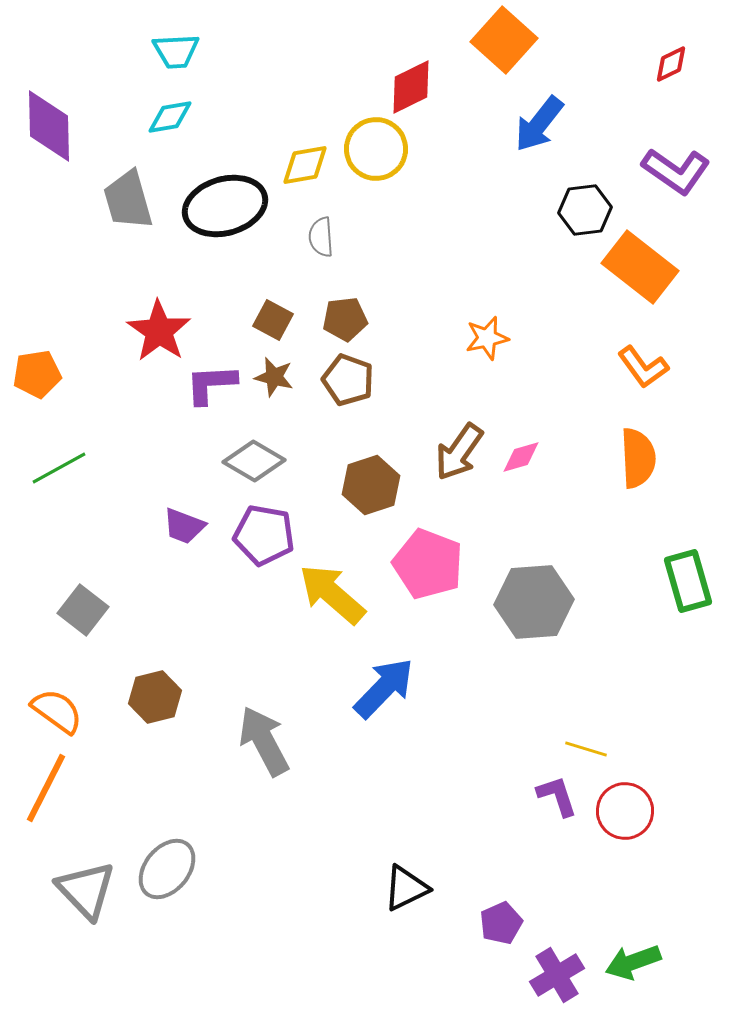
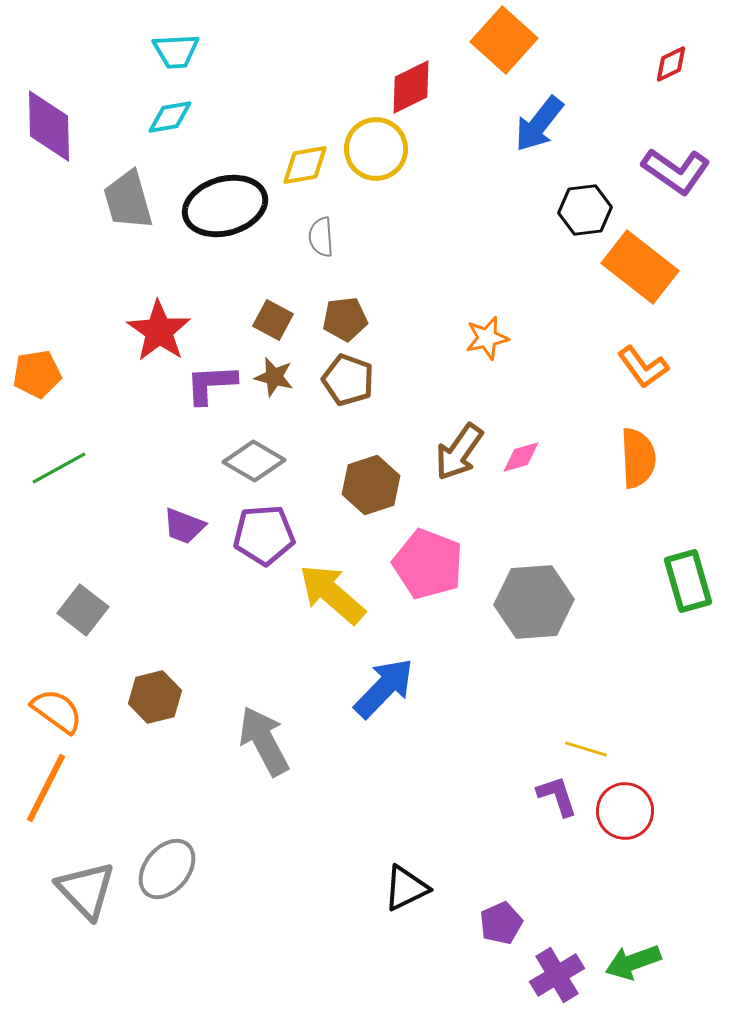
purple pentagon at (264, 535): rotated 14 degrees counterclockwise
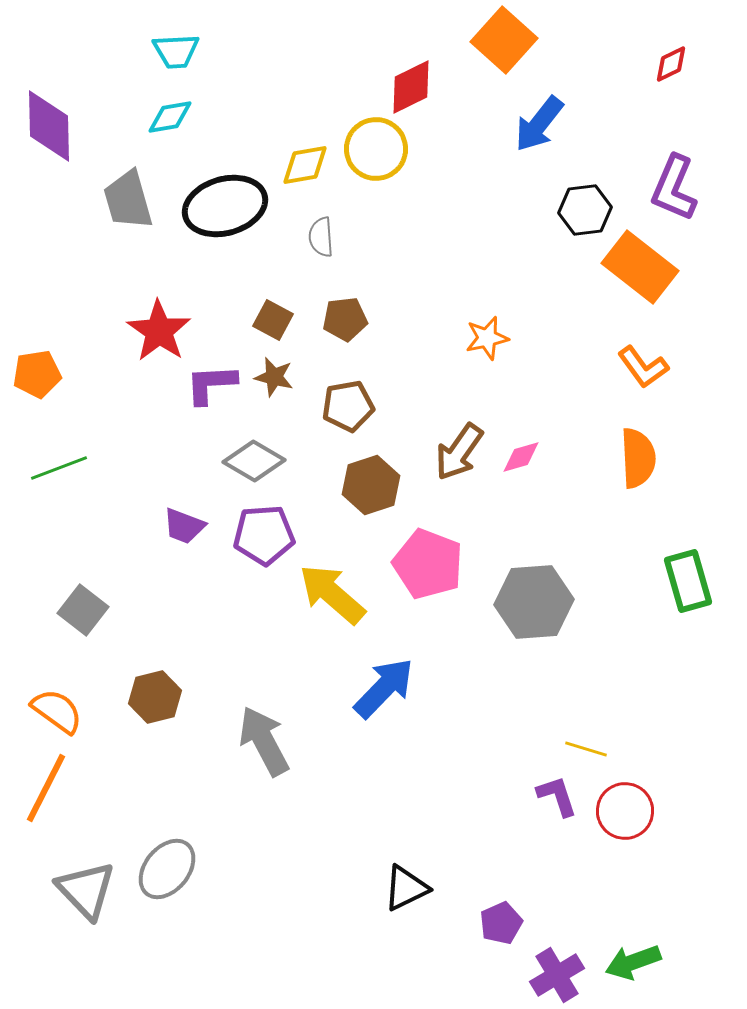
purple L-shape at (676, 171): moved 2 px left, 17 px down; rotated 78 degrees clockwise
brown pentagon at (348, 380): moved 26 px down; rotated 30 degrees counterclockwise
green line at (59, 468): rotated 8 degrees clockwise
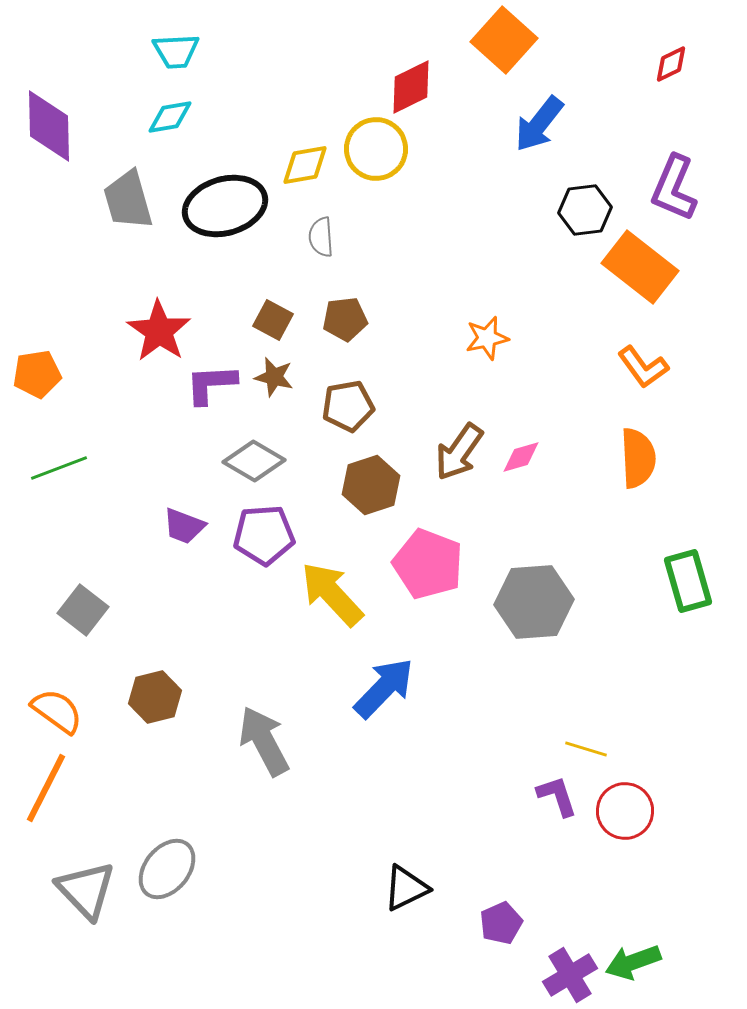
yellow arrow at (332, 594): rotated 6 degrees clockwise
purple cross at (557, 975): moved 13 px right
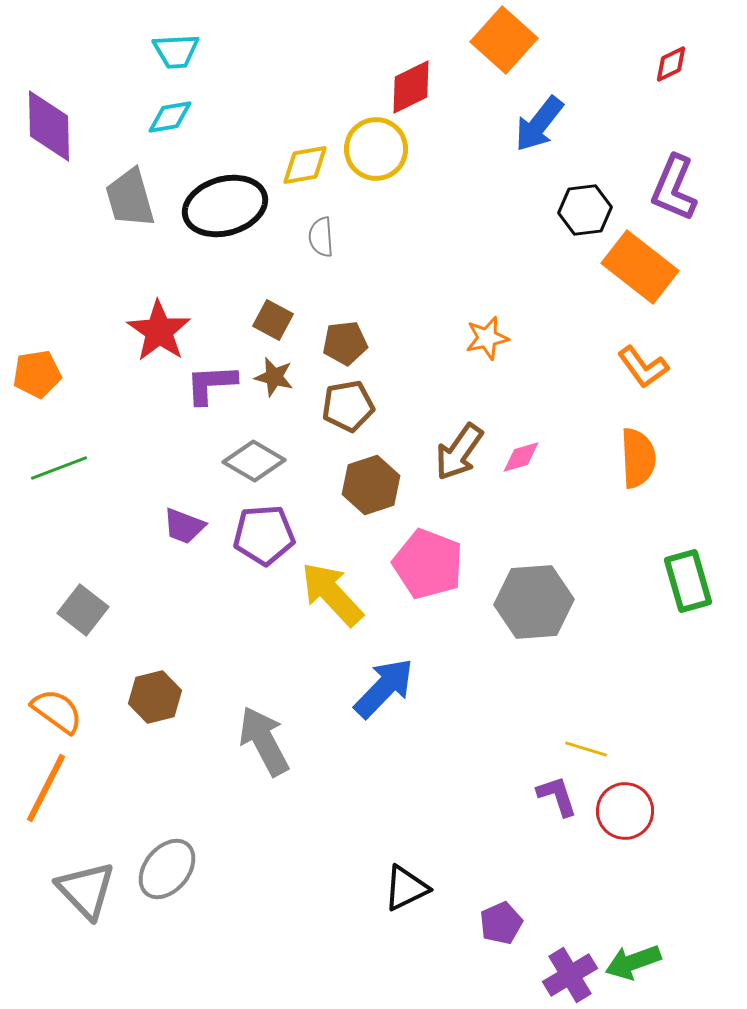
gray trapezoid at (128, 200): moved 2 px right, 2 px up
brown pentagon at (345, 319): moved 24 px down
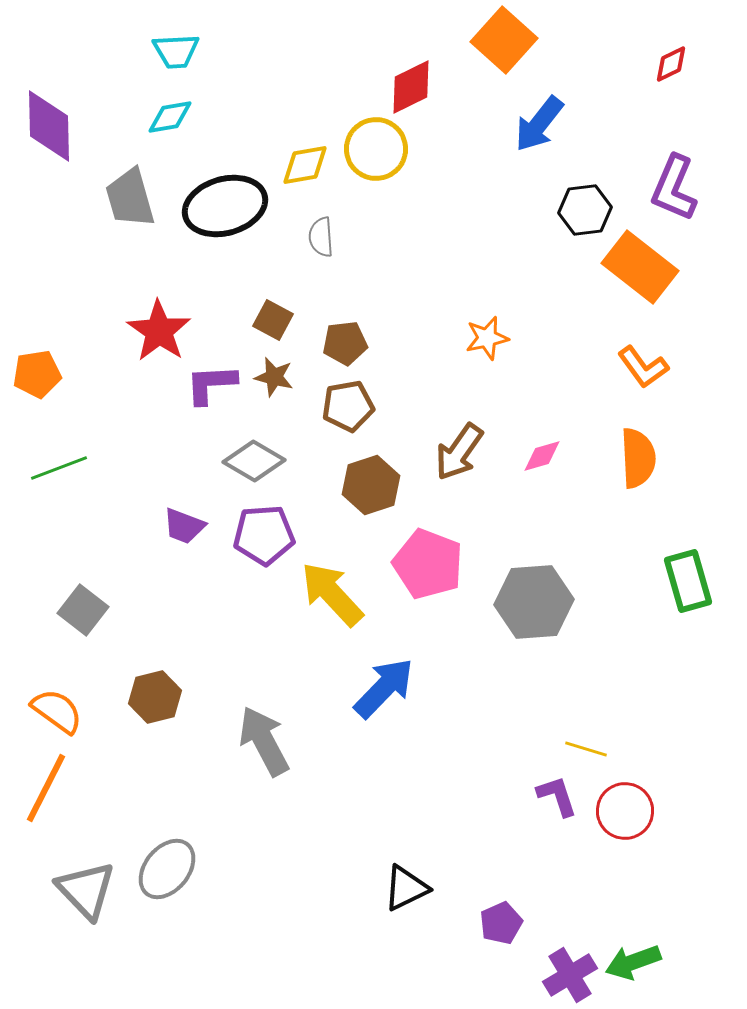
pink diamond at (521, 457): moved 21 px right, 1 px up
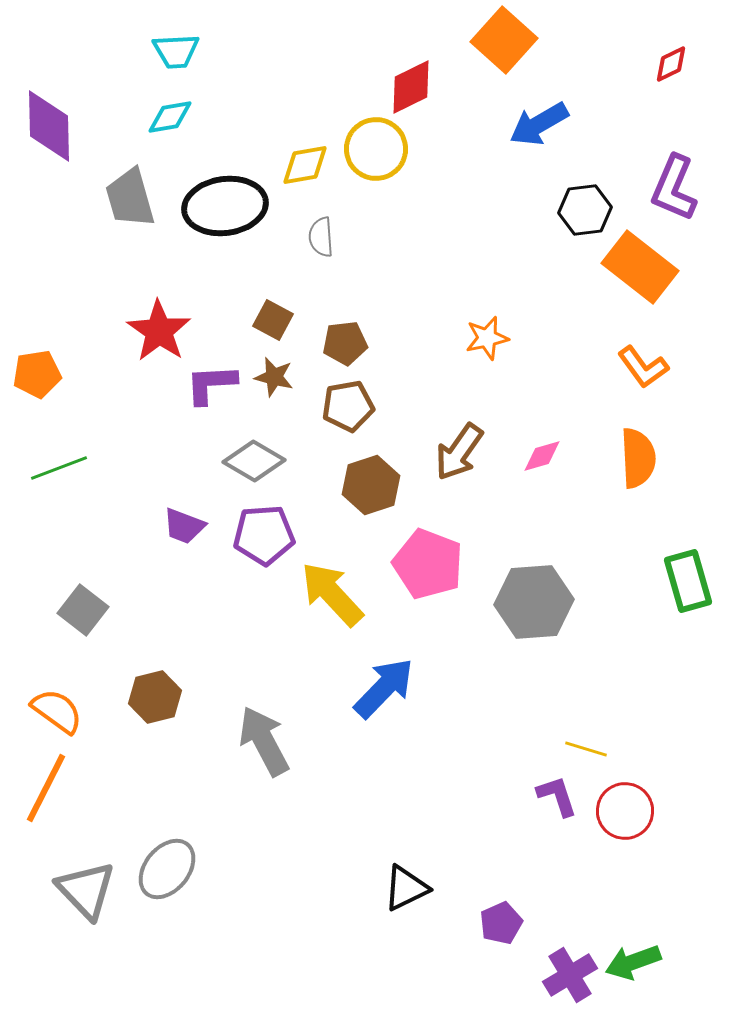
blue arrow at (539, 124): rotated 22 degrees clockwise
black ellipse at (225, 206): rotated 8 degrees clockwise
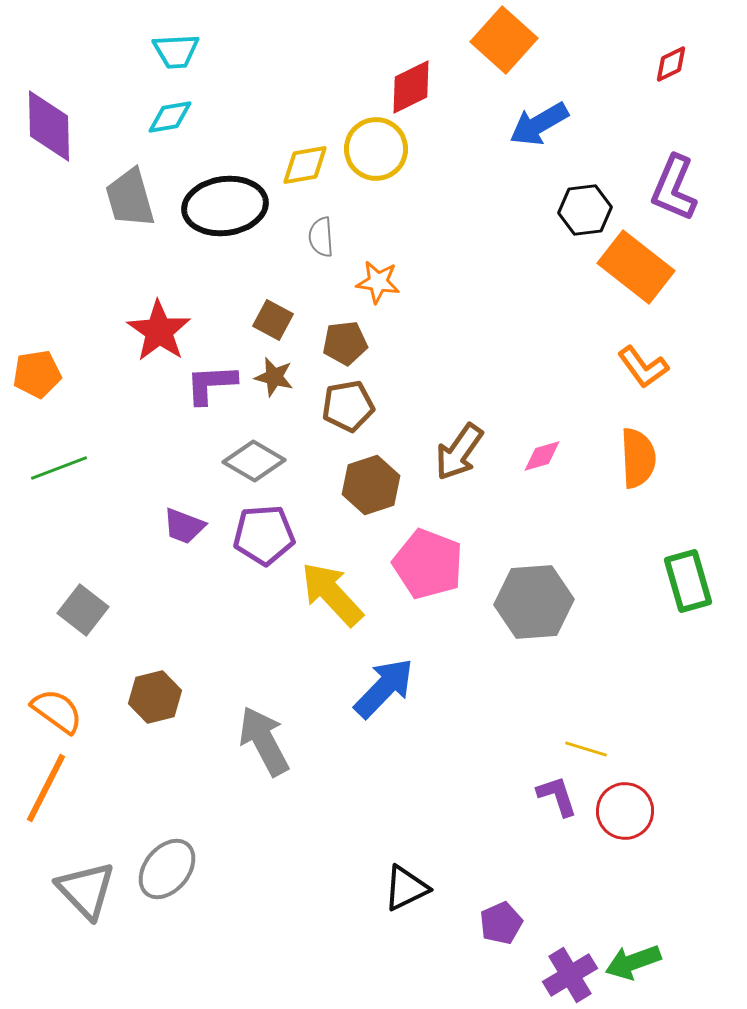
orange rectangle at (640, 267): moved 4 px left
orange star at (487, 338): moved 109 px left, 56 px up; rotated 21 degrees clockwise
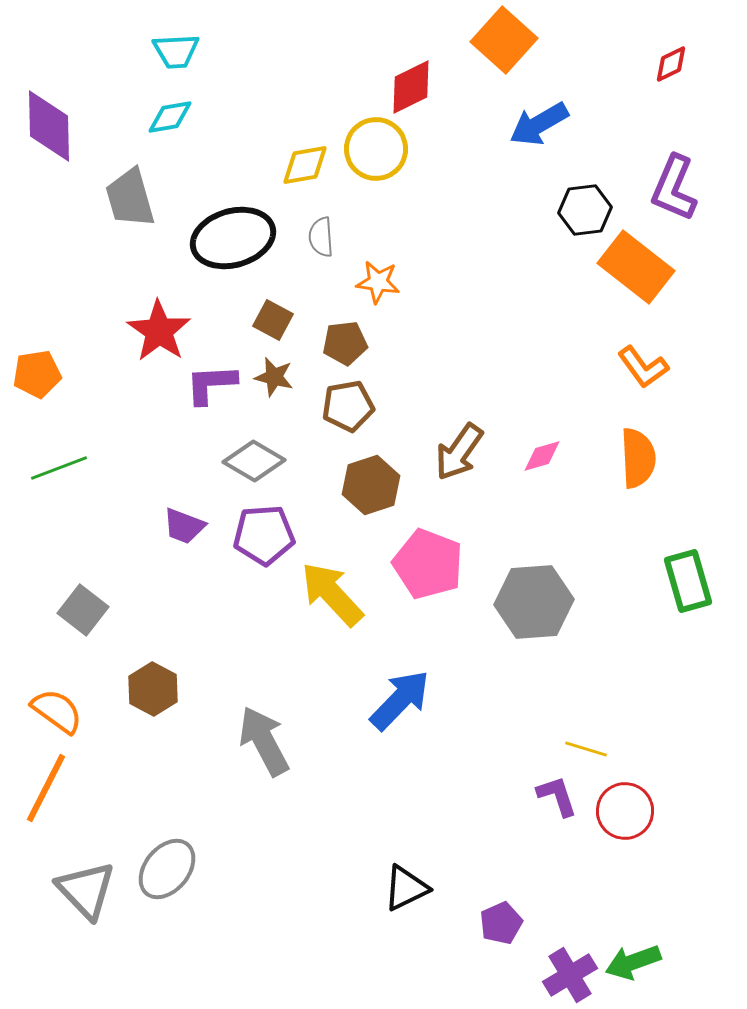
black ellipse at (225, 206): moved 8 px right, 32 px down; rotated 8 degrees counterclockwise
blue arrow at (384, 688): moved 16 px right, 12 px down
brown hexagon at (155, 697): moved 2 px left, 8 px up; rotated 18 degrees counterclockwise
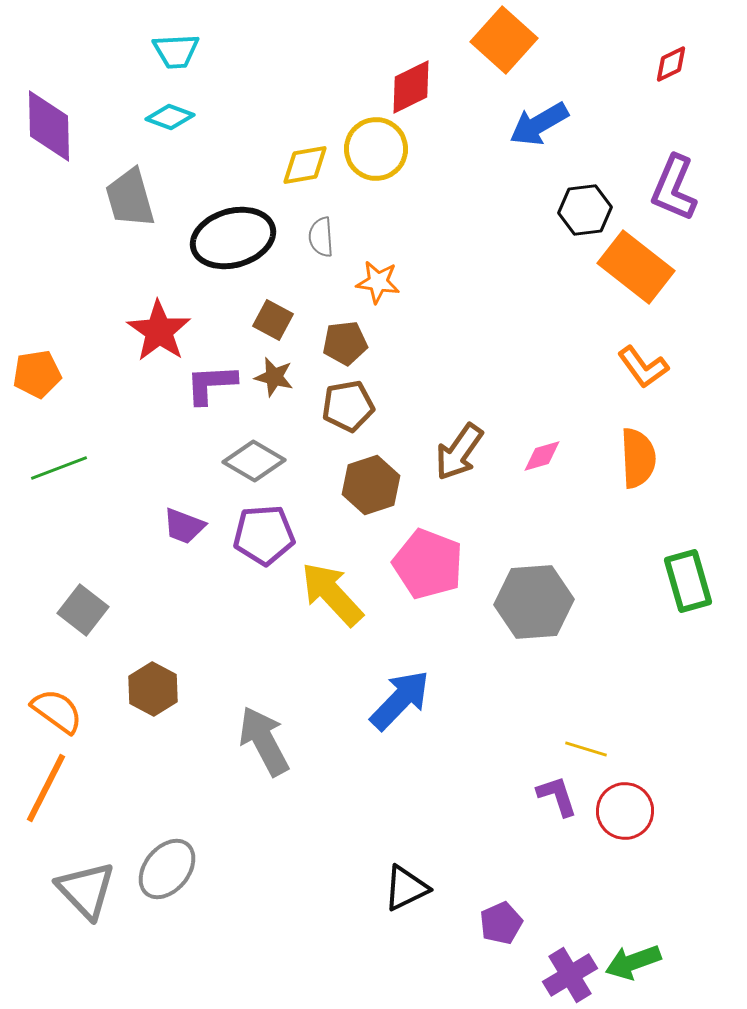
cyan diamond at (170, 117): rotated 30 degrees clockwise
